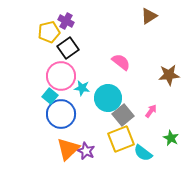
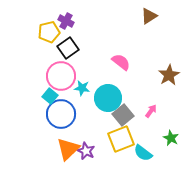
brown star: rotated 25 degrees counterclockwise
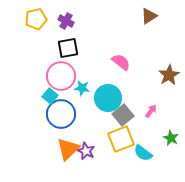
yellow pentagon: moved 13 px left, 13 px up
black square: rotated 25 degrees clockwise
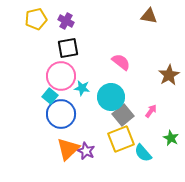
brown triangle: rotated 42 degrees clockwise
cyan circle: moved 3 px right, 1 px up
cyan semicircle: rotated 12 degrees clockwise
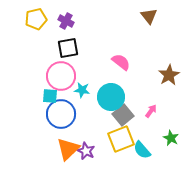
brown triangle: rotated 42 degrees clockwise
cyan star: moved 2 px down
cyan square: rotated 35 degrees counterclockwise
cyan semicircle: moved 1 px left, 3 px up
